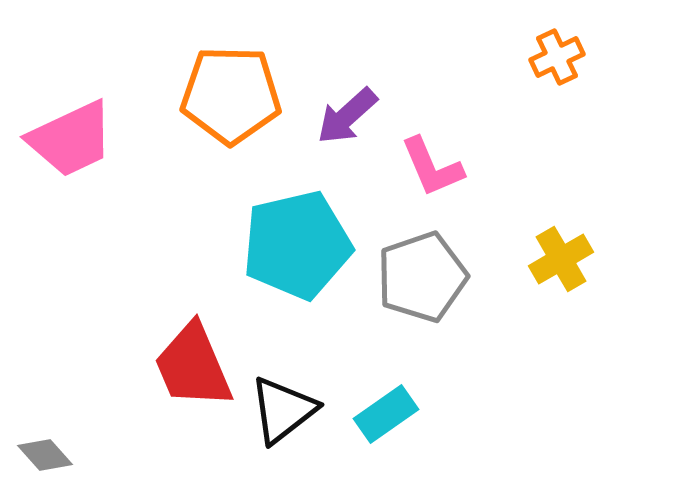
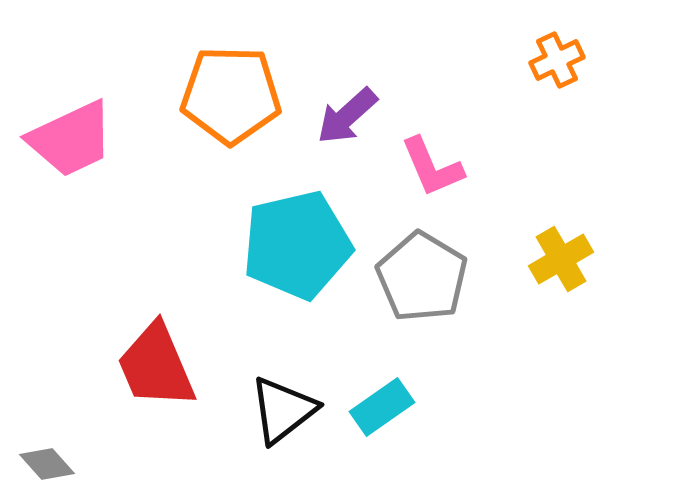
orange cross: moved 3 px down
gray pentagon: rotated 22 degrees counterclockwise
red trapezoid: moved 37 px left
cyan rectangle: moved 4 px left, 7 px up
gray diamond: moved 2 px right, 9 px down
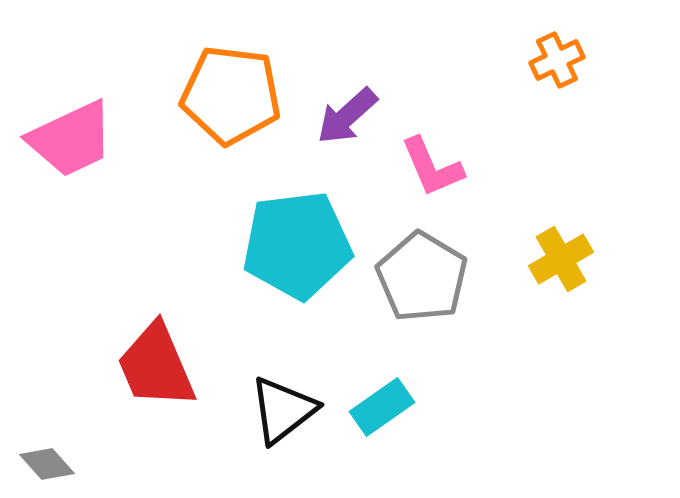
orange pentagon: rotated 6 degrees clockwise
cyan pentagon: rotated 6 degrees clockwise
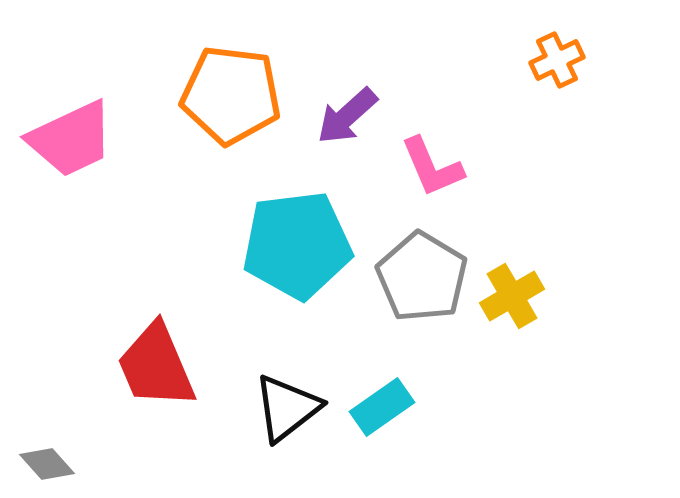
yellow cross: moved 49 px left, 37 px down
black triangle: moved 4 px right, 2 px up
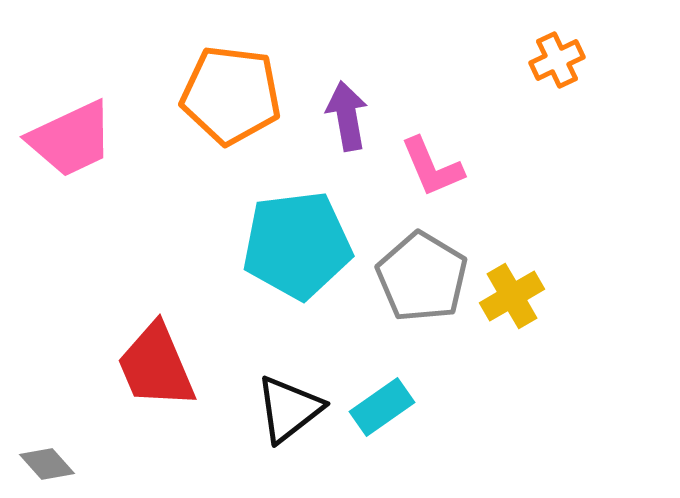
purple arrow: rotated 122 degrees clockwise
black triangle: moved 2 px right, 1 px down
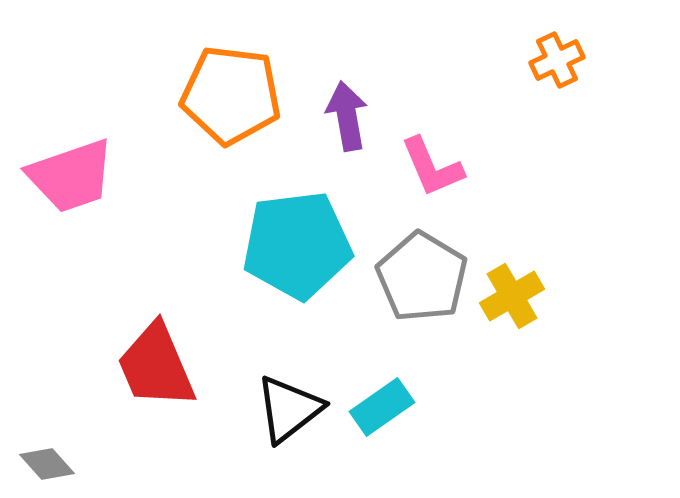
pink trapezoid: moved 37 px down; rotated 6 degrees clockwise
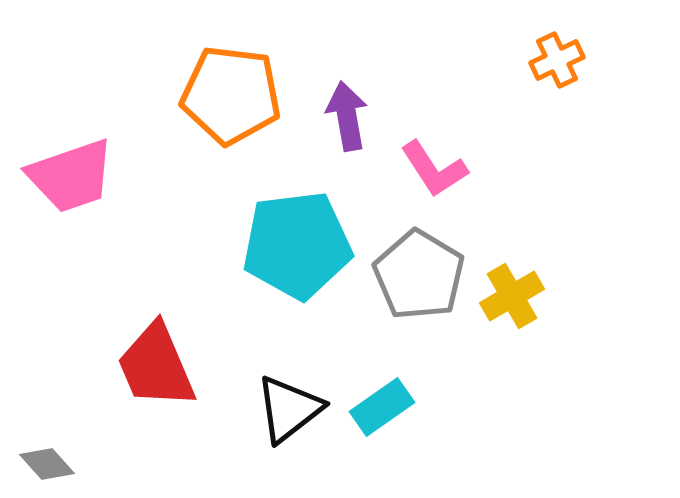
pink L-shape: moved 2 px right, 2 px down; rotated 10 degrees counterclockwise
gray pentagon: moved 3 px left, 2 px up
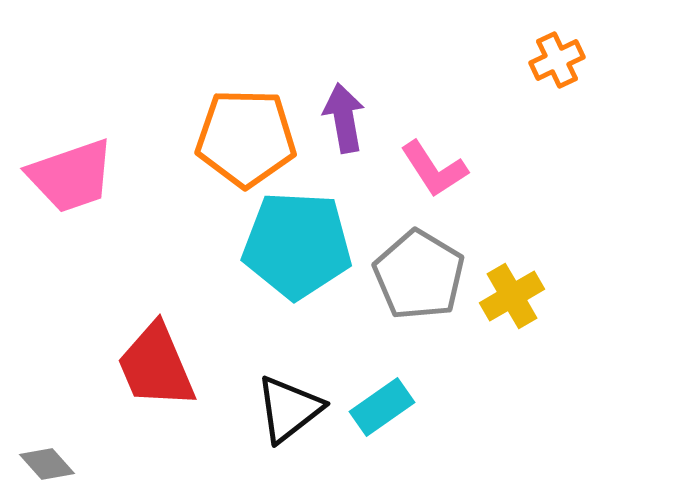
orange pentagon: moved 15 px right, 43 px down; rotated 6 degrees counterclockwise
purple arrow: moved 3 px left, 2 px down
cyan pentagon: rotated 10 degrees clockwise
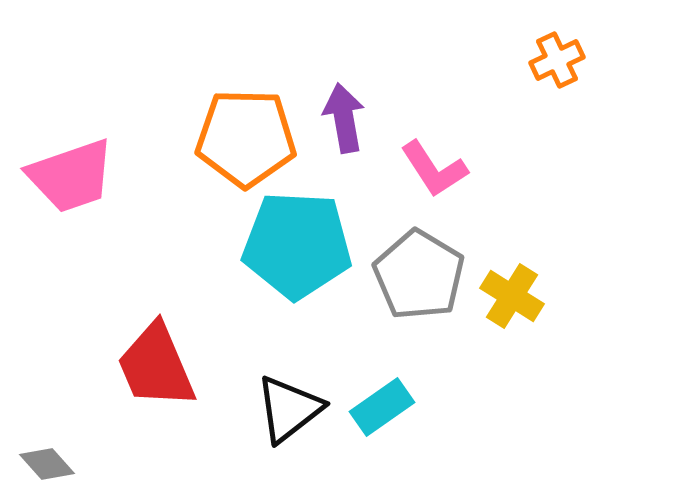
yellow cross: rotated 28 degrees counterclockwise
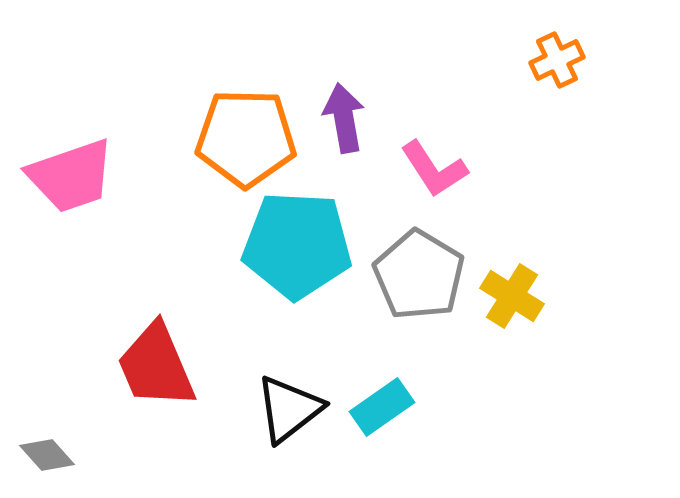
gray diamond: moved 9 px up
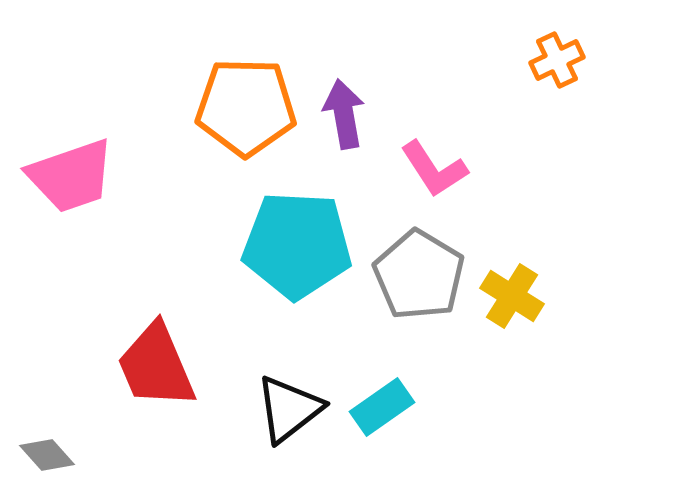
purple arrow: moved 4 px up
orange pentagon: moved 31 px up
